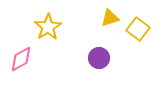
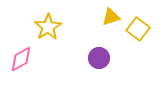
yellow triangle: moved 1 px right, 1 px up
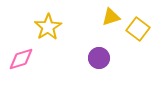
pink diamond: rotated 12 degrees clockwise
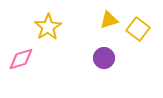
yellow triangle: moved 2 px left, 3 px down
purple circle: moved 5 px right
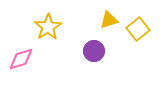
yellow square: rotated 15 degrees clockwise
purple circle: moved 10 px left, 7 px up
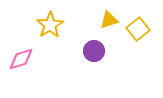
yellow star: moved 2 px right, 2 px up
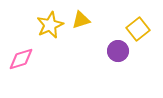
yellow triangle: moved 28 px left
yellow star: rotated 8 degrees clockwise
purple circle: moved 24 px right
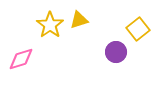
yellow triangle: moved 2 px left
yellow star: rotated 12 degrees counterclockwise
purple circle: moved 2 px left, 1 px down
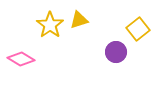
pink diamond: rotated 48 degrees clockwise
